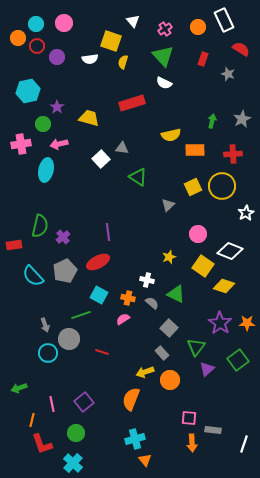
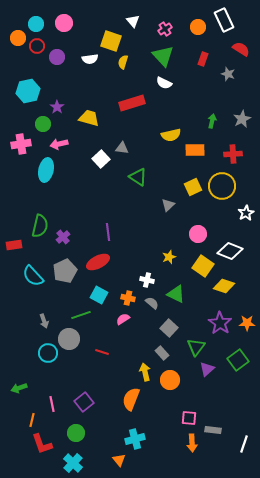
gray arrow at (45, 325): moved 1 px left, 4 px up
yellow arrow at (145, 372): rotated 96 degrees clockwise
orange triangle at (145, 460): moved 26 px left
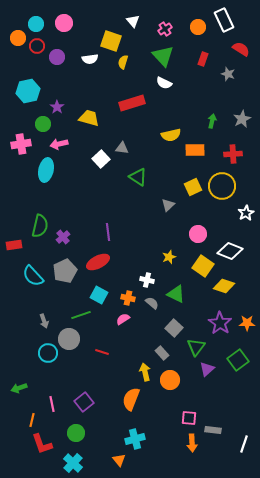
gray square at (169, 328): moved 5 px right
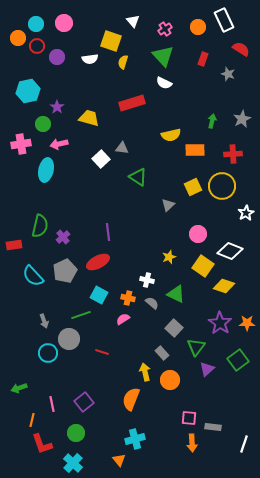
gray rectangle at (213, 430): moved 3 px up
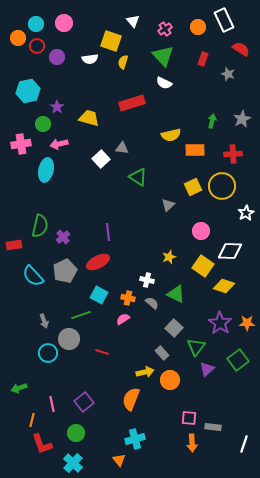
pink circle at (198, 234): moved 3 px right, 3 px up
white diamond at (230, 251): rotated 20 degrees counterclockwise
yellow arrow at (145, 372): rotated 90 degrees clockwise
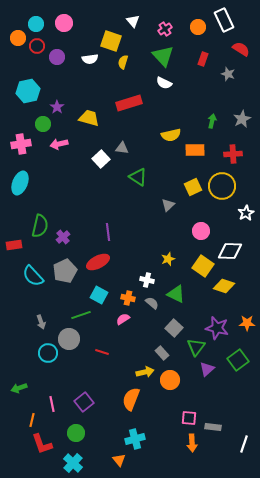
red rectangle at (132, 103): moved 3 px left
cyan ellipse at (46, 170): moved 26 px left, 13 px down; rotated 10 degrees clockwise
yellow star at (169, 257): moved 1 px left, 2 px down
gray arrow at (44, 321): moved 3 px left, 1 px down
purple star at (220, 323): moved 3 px left, 5 px down; rotated 20 degrees counterclockwise
